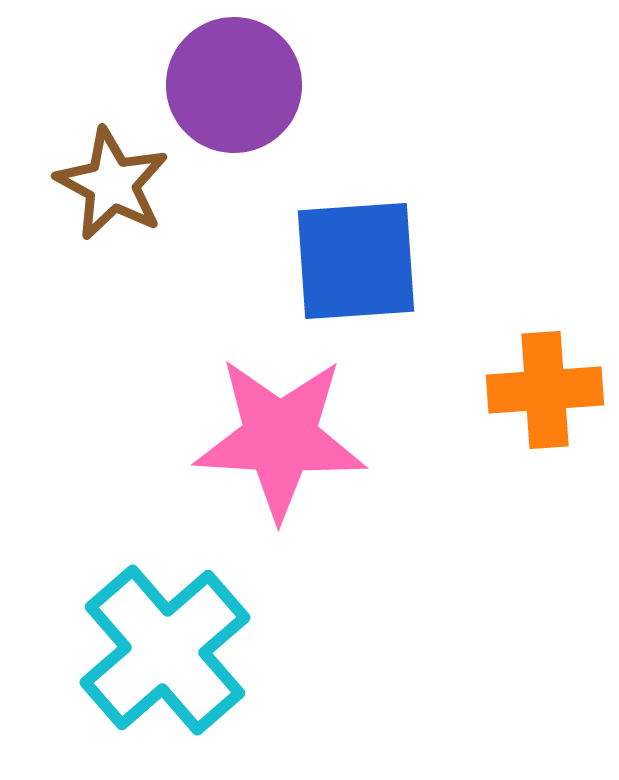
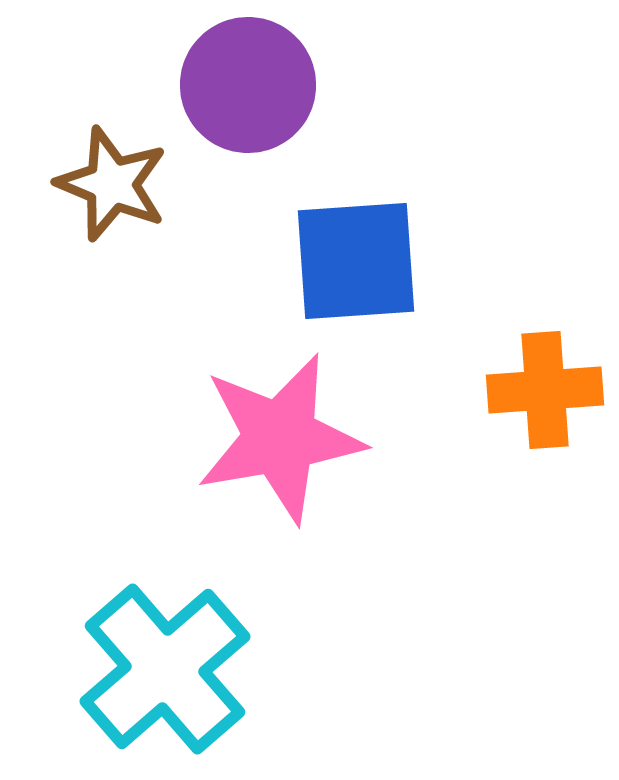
purple circle: moved 14 px right
brown star: rotated 6 degrees counterclockwise
pink star: rotated 13 degrees counterclockwise
cyan cross: moved 19 px down
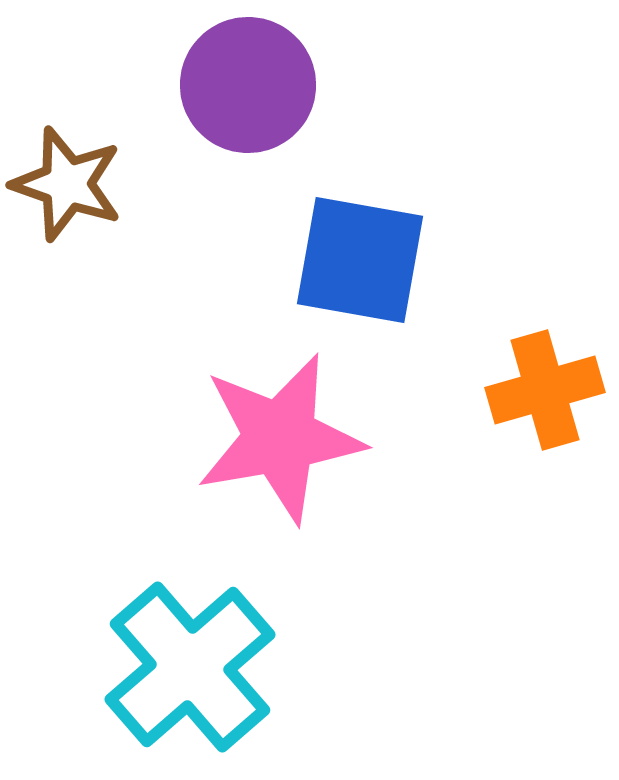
brown star: moved 45 px left; rotated 3 degrees counterclockwise
blue square: moved 4 px right, 1 px up; rotated 14 degrees clockwise
orange cross: rotated 12 degrees counterclockwise
cyan cross: moved 25 px right, 2 px up
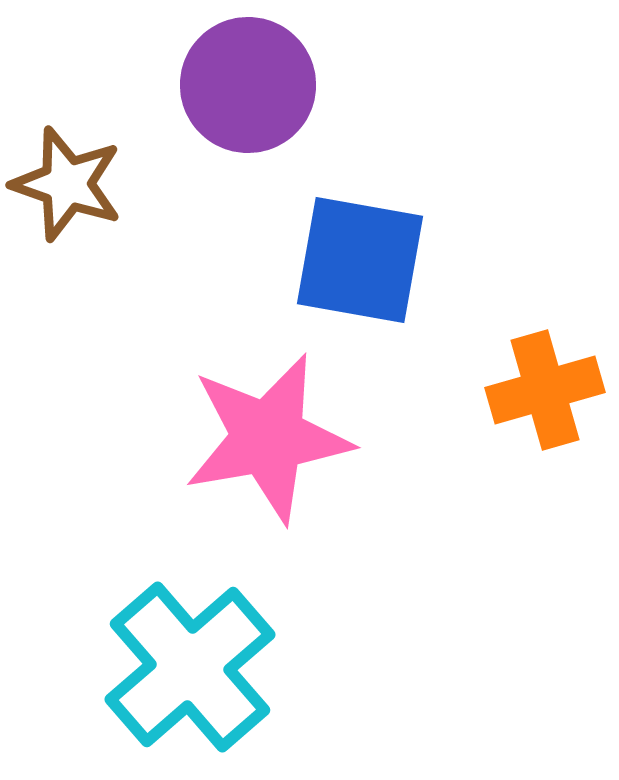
pink star: moved 12 px left
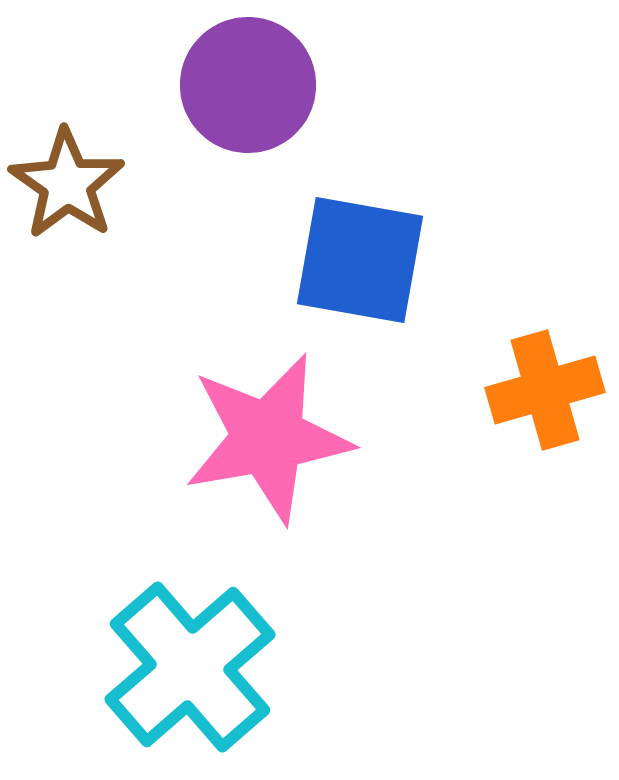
brown star: rotated 16 degrees clockwise
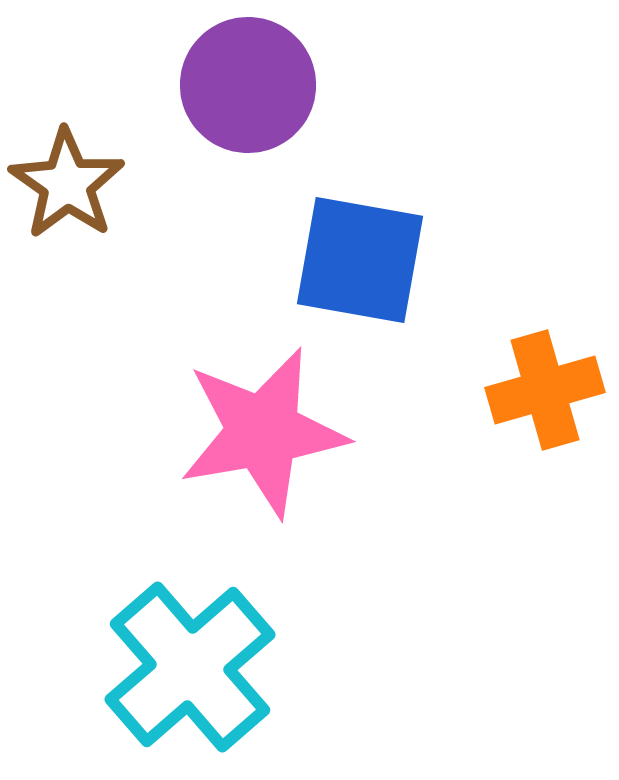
pink star: moved 5 px left, 6 px up
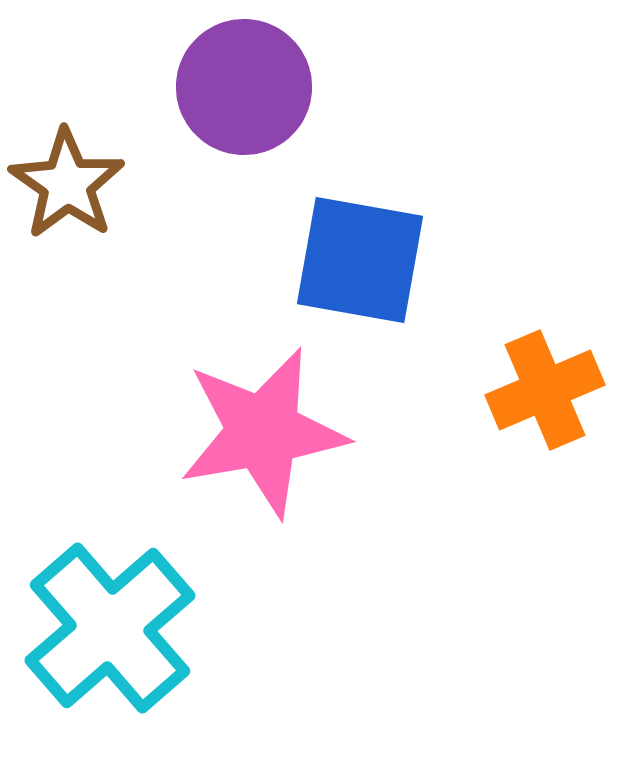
purple circle: moved 4 px left, 2 px down
orange cross: rotated 7 degrees counterclockwise
cyan cross: moved 80 px left, 39 px up
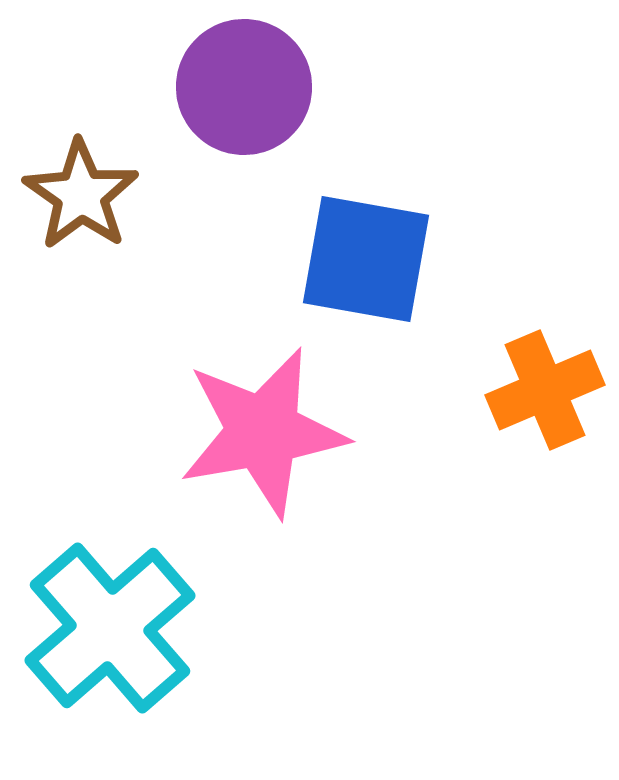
brown star: moved 14 px right, 11 px down
blue square: moved 6 px right, 1 px up
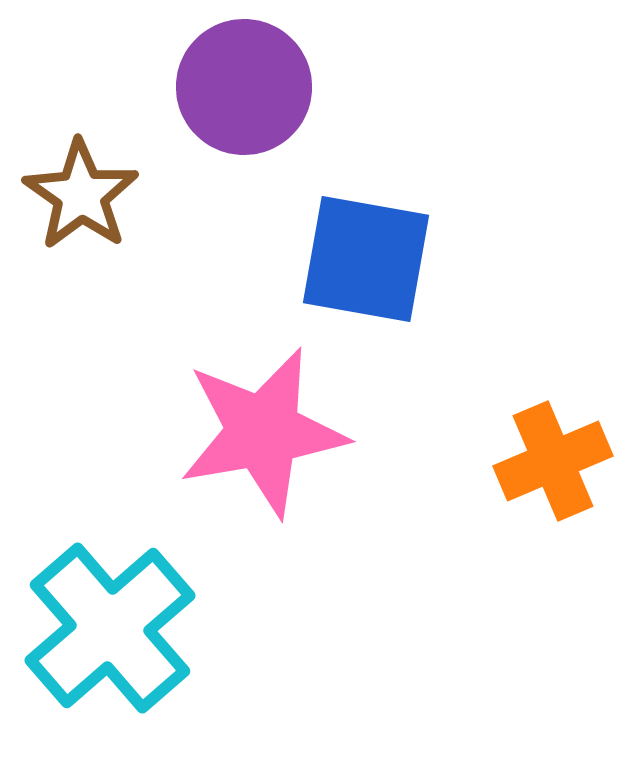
orange cross: moved 8 px right, 71 px down
